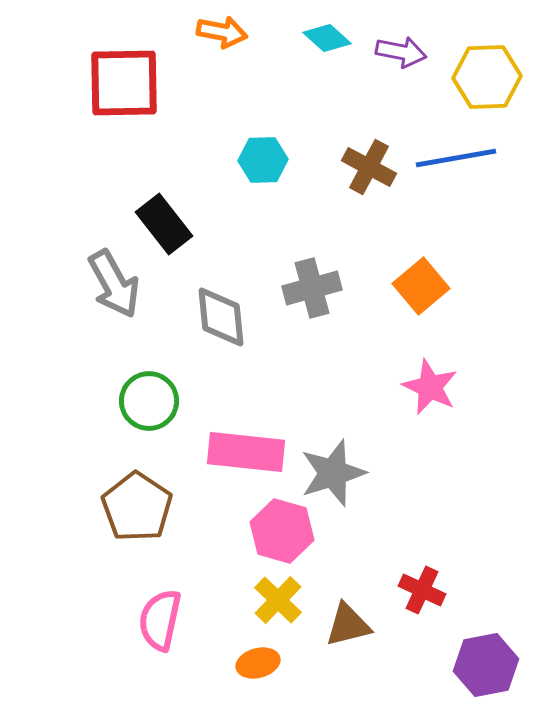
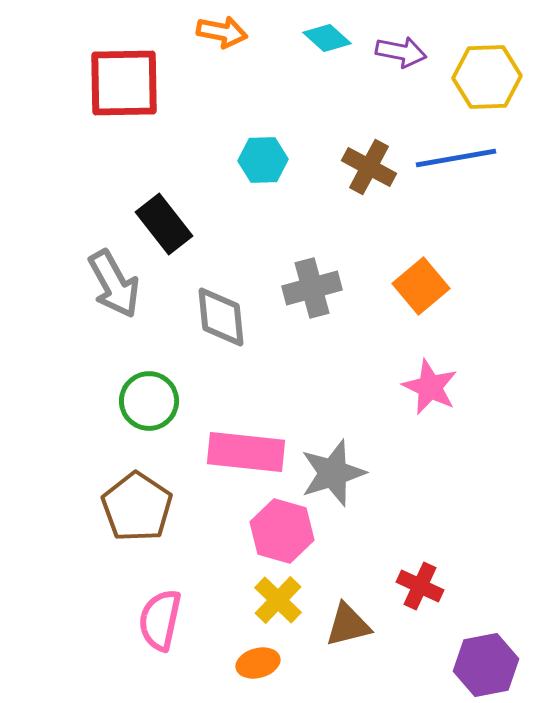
red cross: moved 2 px left, 4 px up
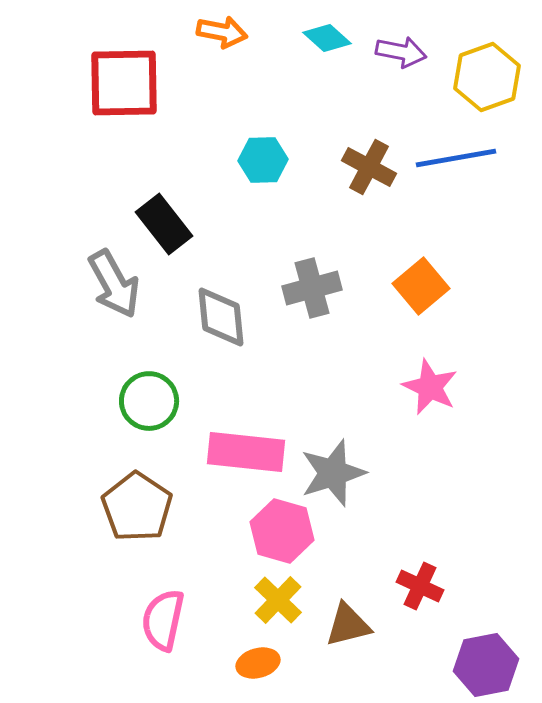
yellow hexagon: rotated 18 degrees counterclockwise
pink semicircle: moved 3 px right
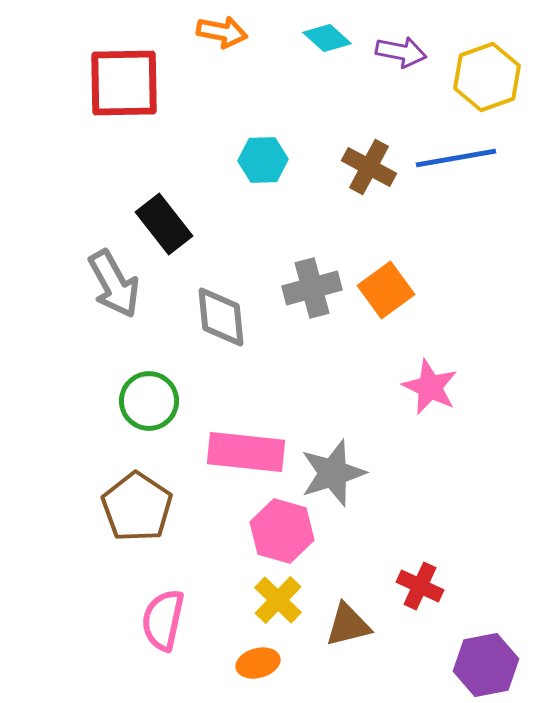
orange square: moved 35 px left, 4 px down; rotated 4 degrees clockwise
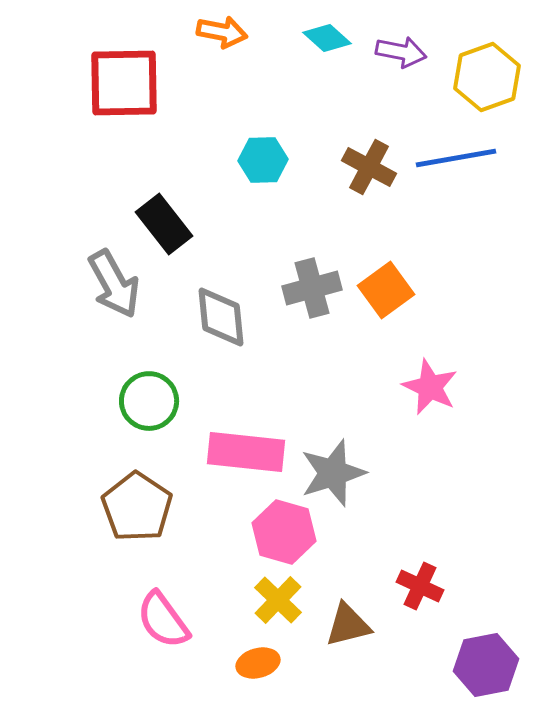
pink hexagon: moved 2 px right, 1 px down
pink semicircle: rotated 48 degrees counterclockwise
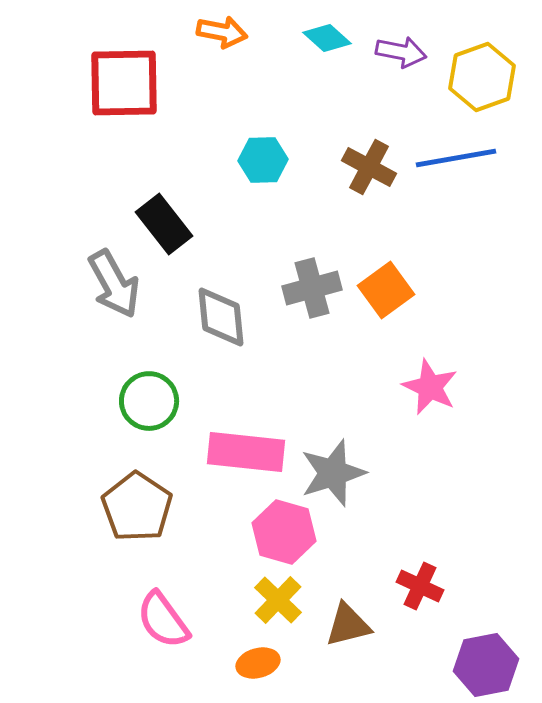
yellow hexagon: moved 5 px left
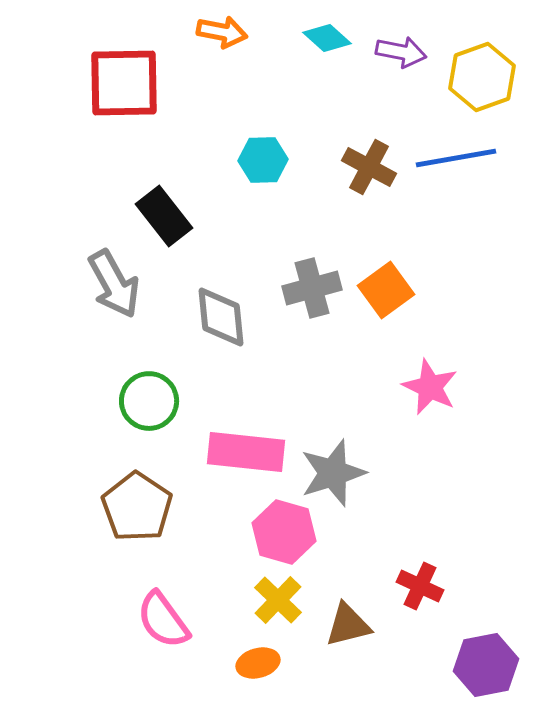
black rectangle: moved 8 px up
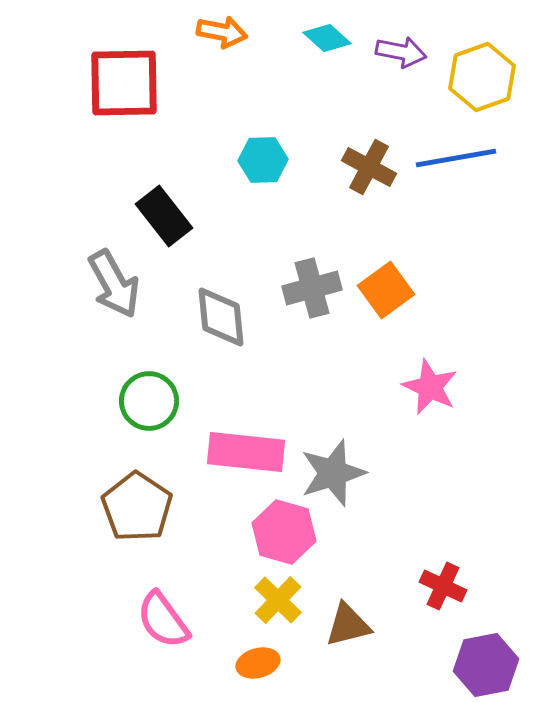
red cross: moved 23 px right
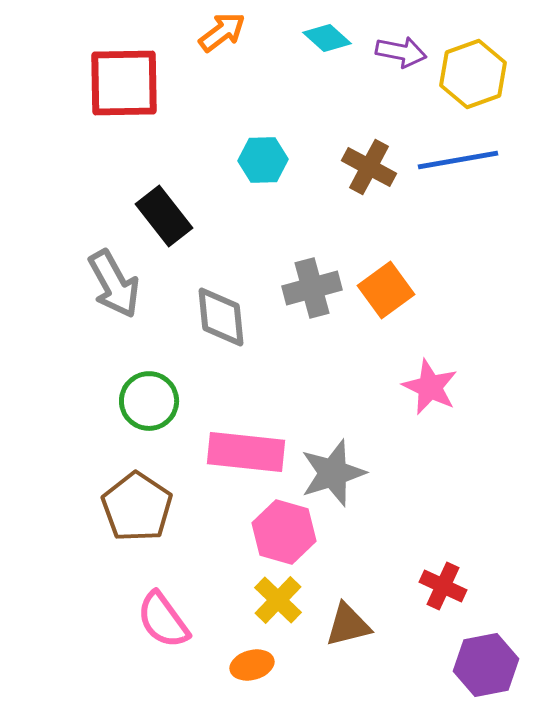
orange arrow: rotated 48 degrees counterclockwise
yellow hexagon: moved 9 px left, 3 px up
blue line: moved 2 px right, 2 px down
orange ellipse: moved 6 px left, 2 px down
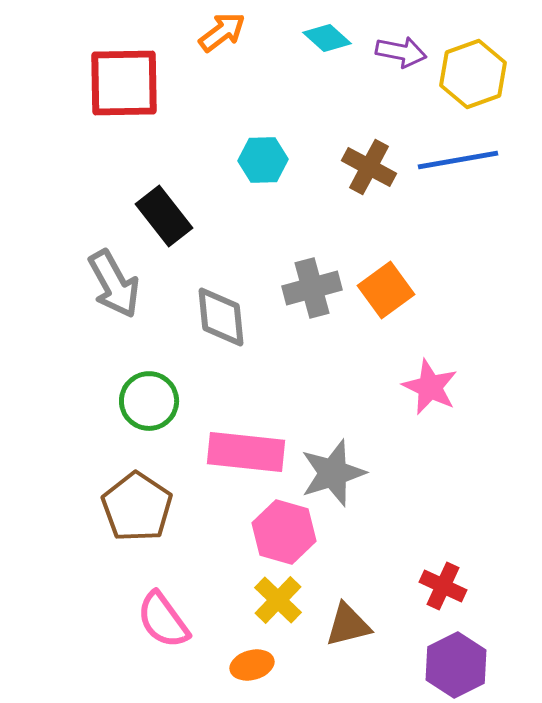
purple hexagon: moved 30 px left; rotated 16 degrees counterclockwise
